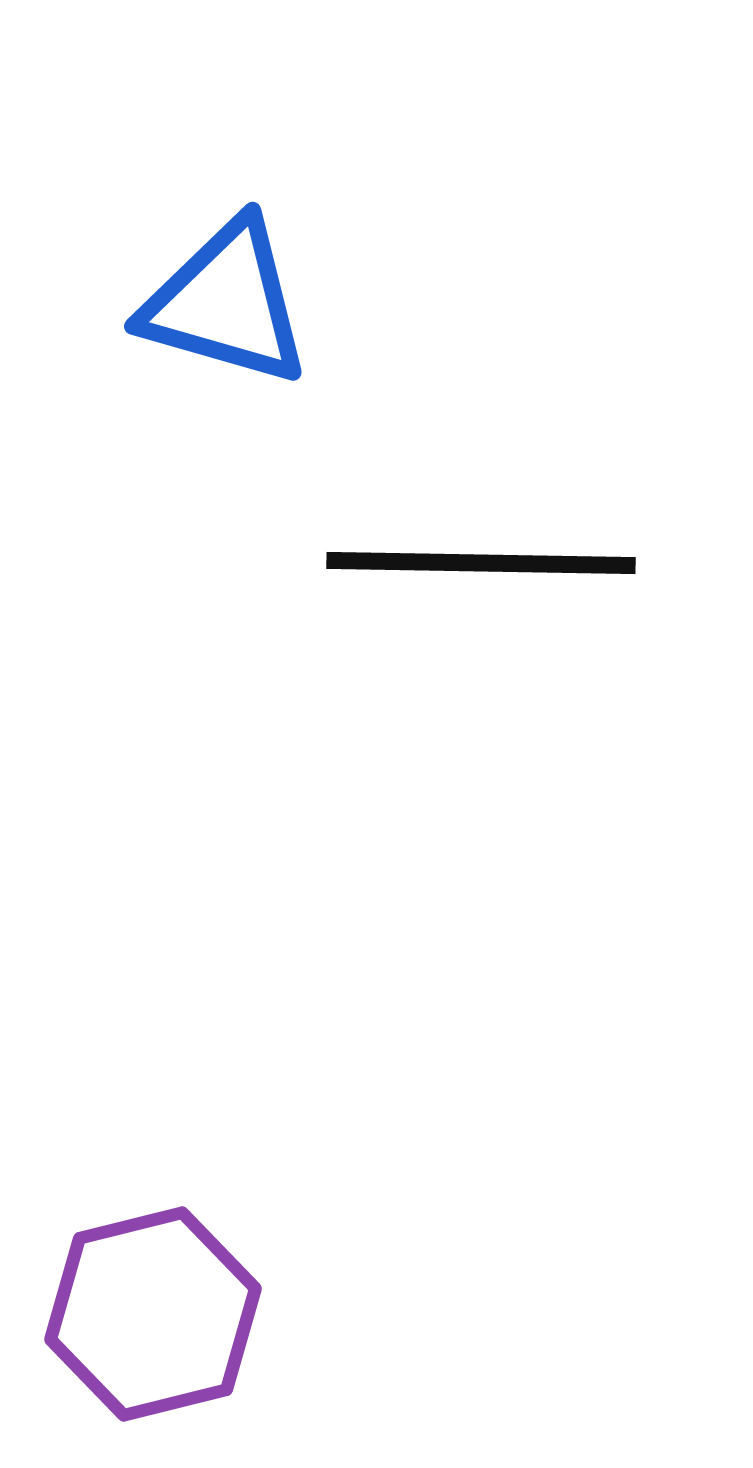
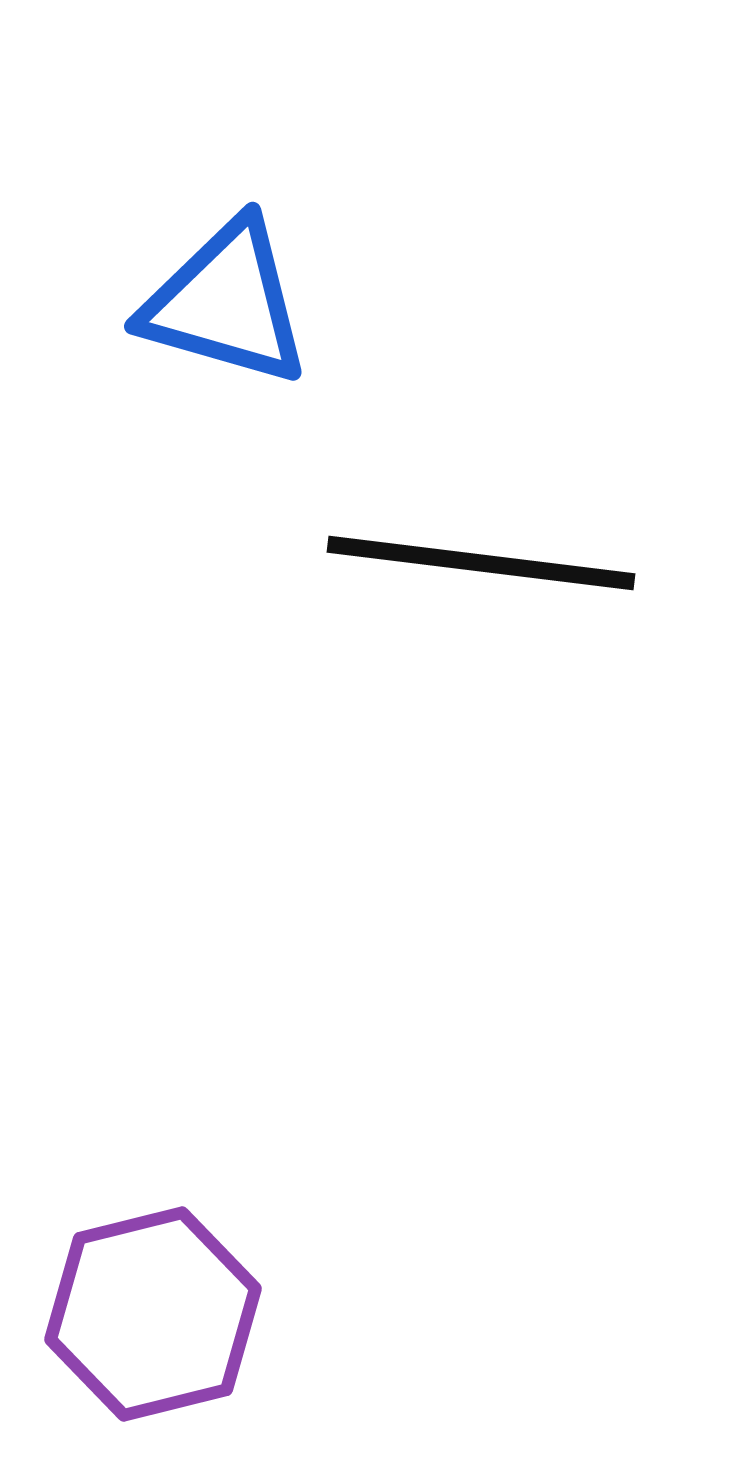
black line: rotated 6 degrees clockwise
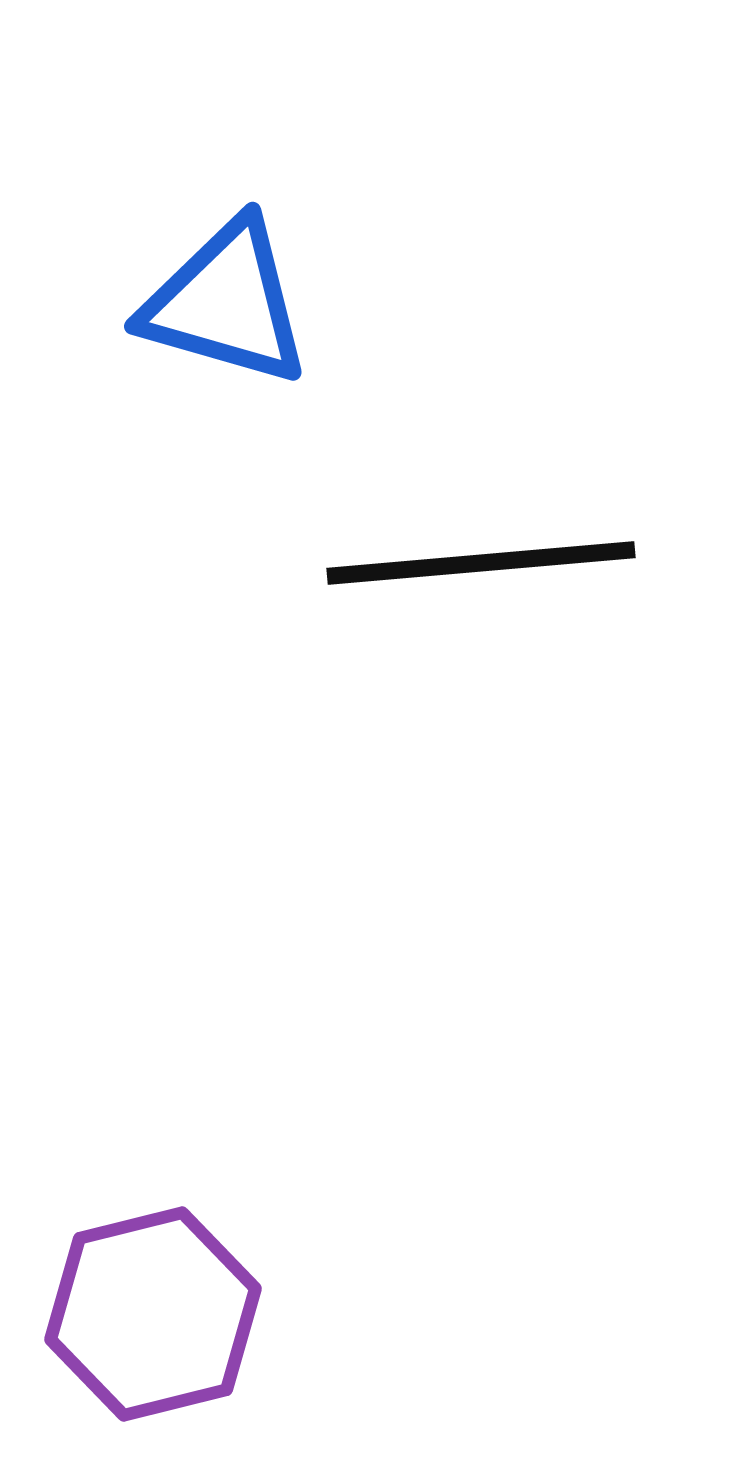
black line: rotated 12 degrees counterclockwise
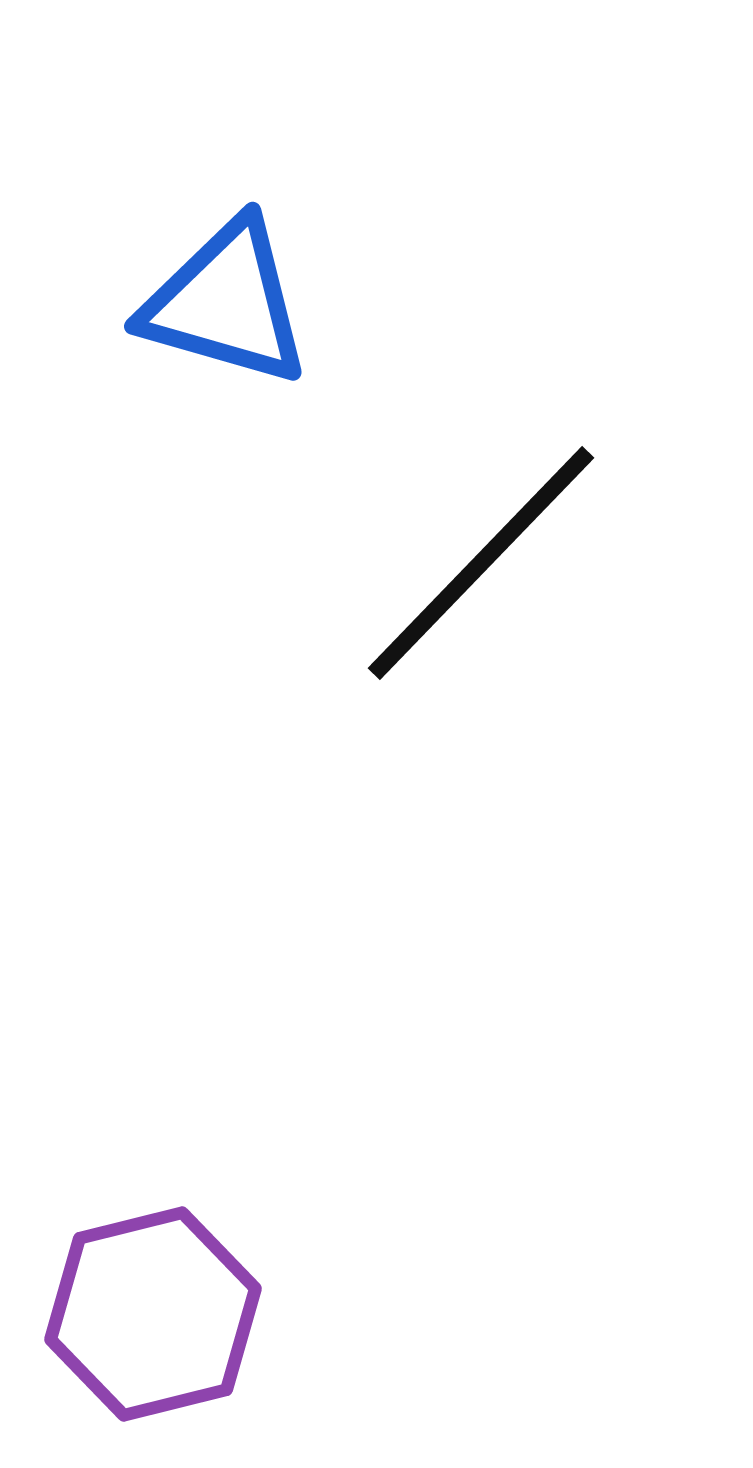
black line: rotated 41 degrees counterclockwise
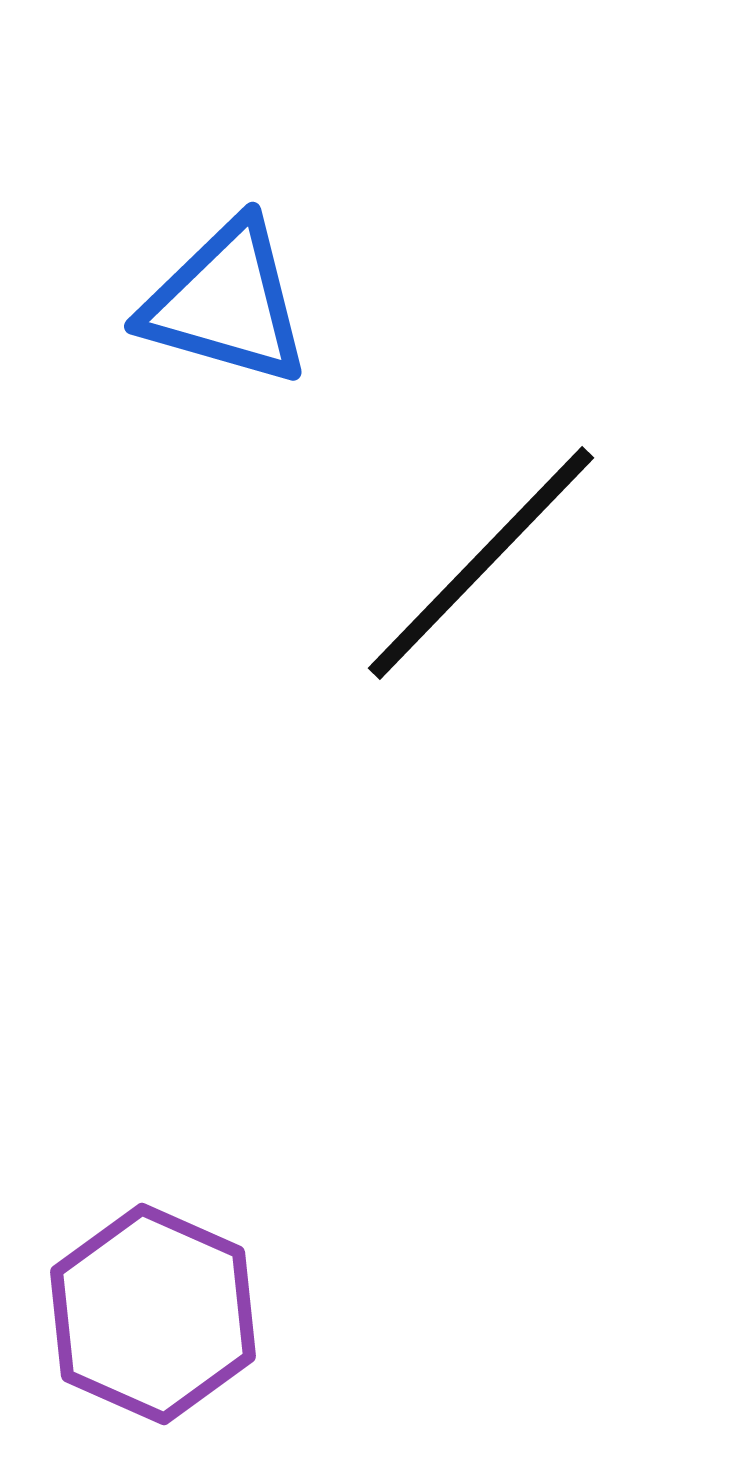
purple hexagon: rotated 22 degrees counterclockwise
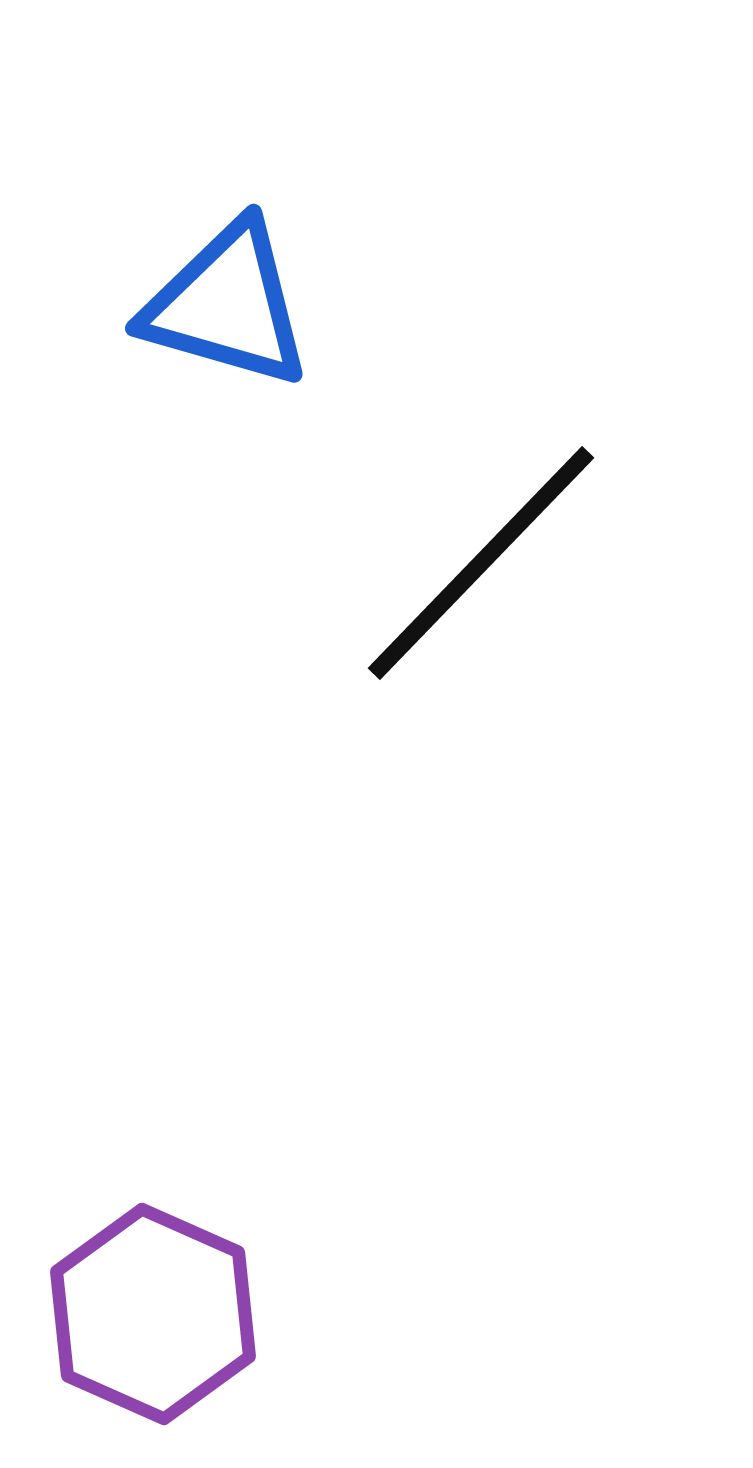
blue triangle: moved 1 px right, 2 px down
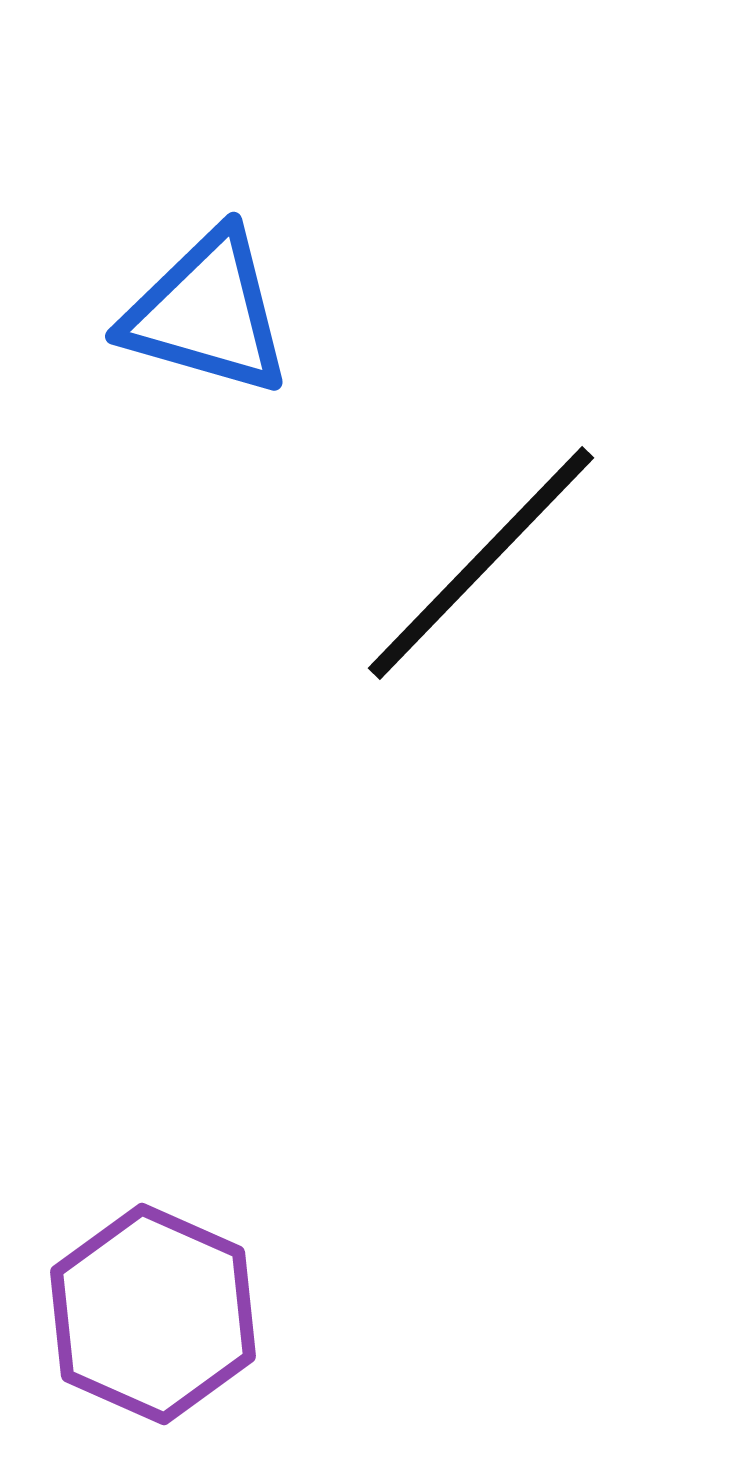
blue triangle: moved 20 px left, 8 px down
